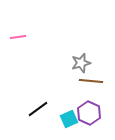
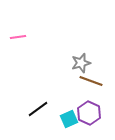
brown line: rotated 15 degrees clockwise
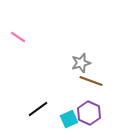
pink line: rotated 42 degrees clockwise
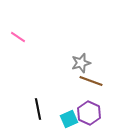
black line: rotated 65 degrees counterclockwise
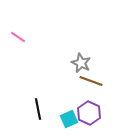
gray star: rotated 30 degrees counterclockwise
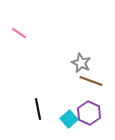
pink line: moved 1 px right, 4 px up
cyan square: rotated 18 degrees counterclockwise
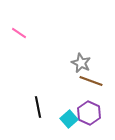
black line: moved 2 px up
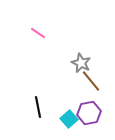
pink line: moved 19 px right
brown line: rotated 30 degrees clockwise
purple hexagon: rotated 25 degrees clockwise
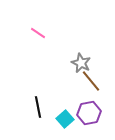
cyan square: moved 4 px left
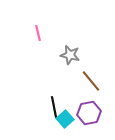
pink line: rotated 42 degrees clockwise
gray star: moved 11 px left, 8 px up; rotated 12 degrees counterclockwise
black line: moved 16 px right
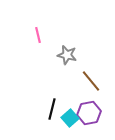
pink line: moved 2 px down
gray star: moved 3 px left
black line: moved 2 px left, 2 px down; rotated 25 degrees clockwise
cyan square: moved 5 px right, 1 px up
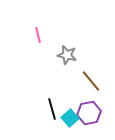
black line: rotated 30 degrees counterclockwise
